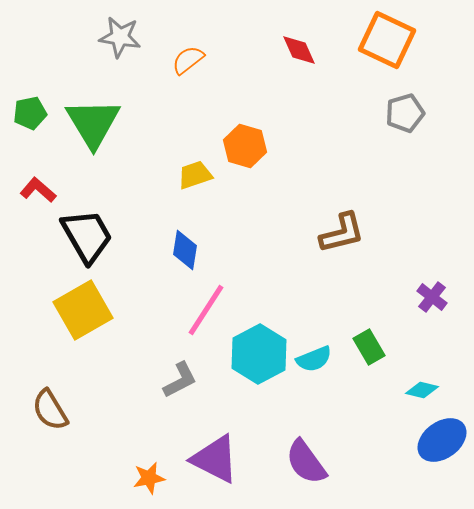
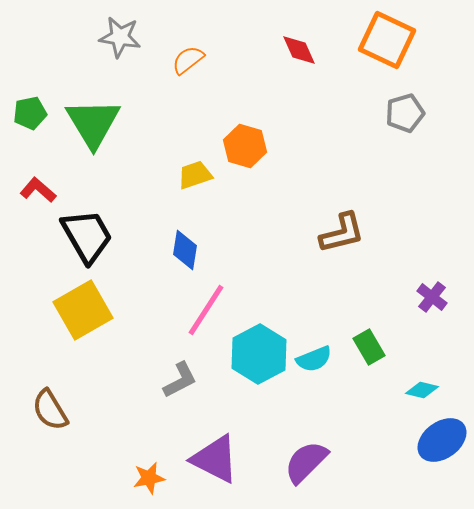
purple semicircle: rotated 81 degrees clockwise
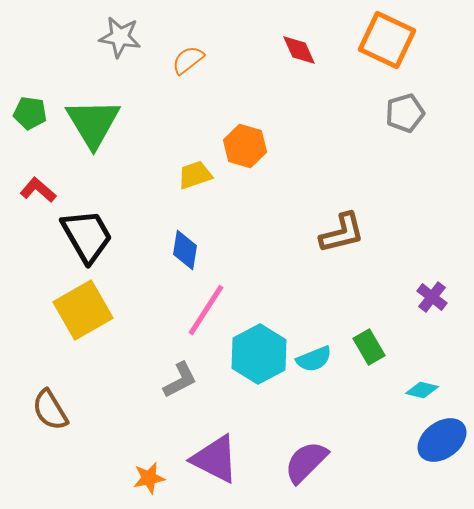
green pentagon: rotated 20 degrees clockwise
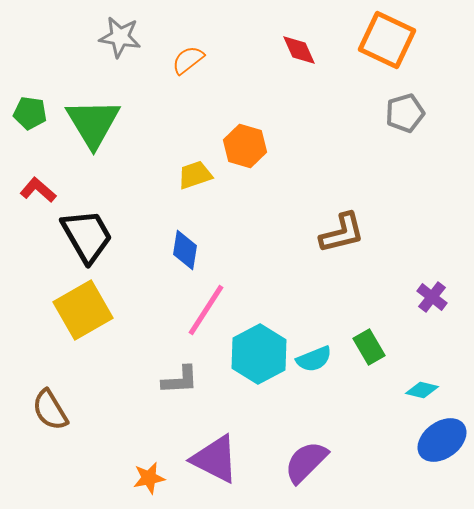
gray L-shape: rotated 24 degrees clockwise
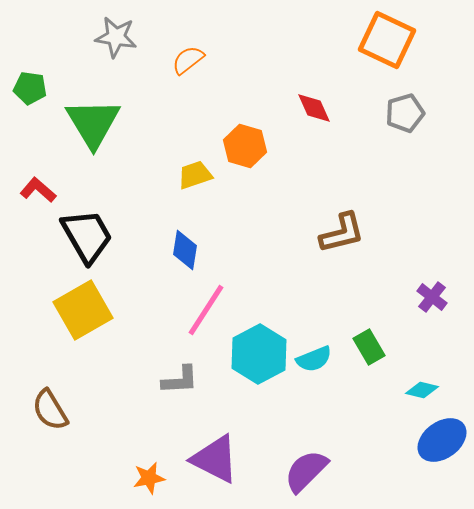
gray star: moved 4 px left
red diamond: moved 15 px right, 58 px down
green pentagon: moved 25 px up
purple semicircle: moved 9 px down
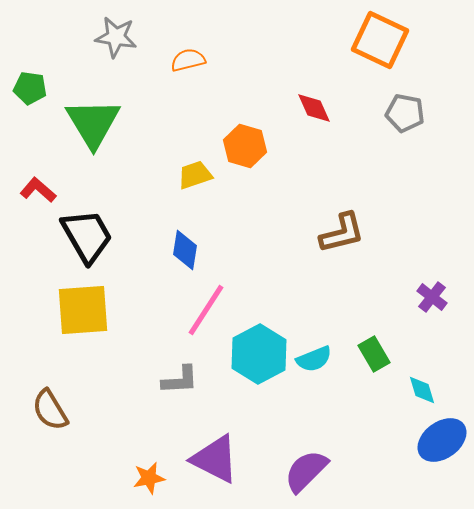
orange square: moved 7 px left
orange semicircle: rotated 24 degrees clockwise
gray pentagon: rotated 27 degrees clockwise
yellow square: rotated 26 degrees clockwise
green rectangle: moved 5 px right, 7 px down
cyan diamond: rotated 60 degrees clockwise
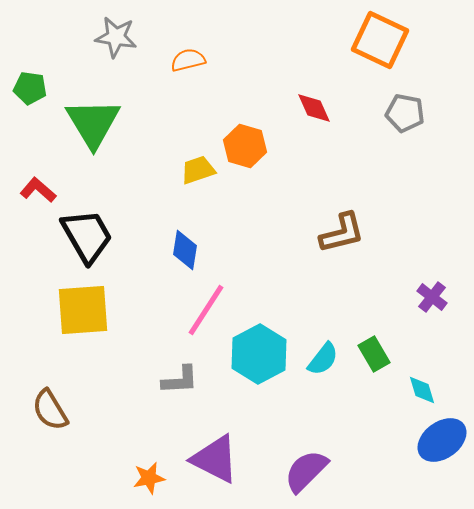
yellow trapezoid: moved 3 px right, 5 px up
cyan semicircle: moved 9 px right; rotated 30 degrees counterclockwise
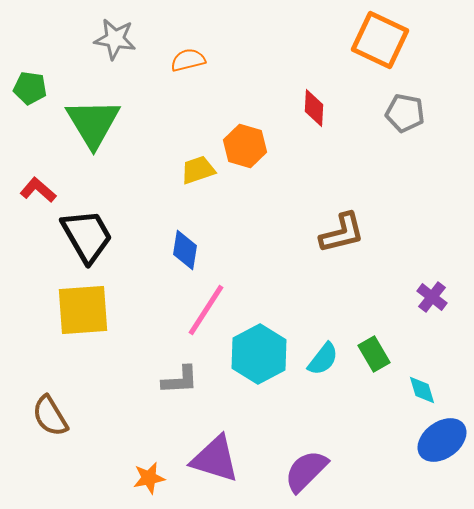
gray star: moved 1 px left, 2 px down
red diamond: rotated 27 degrees clockwise
brown semicircle: moved 6 px down
purple triangle: rotated 10 degrees counterclockwise
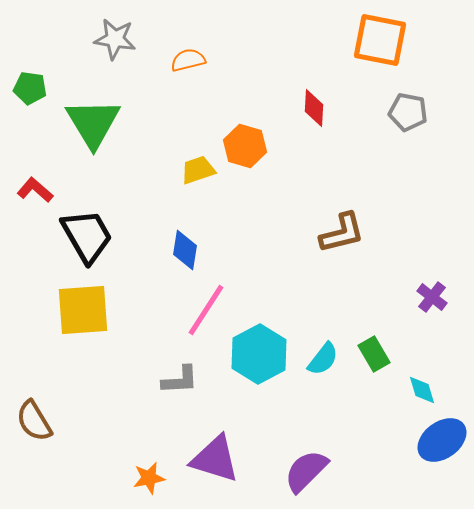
orange square: rotated 14 degrees counterclockwise
gray pentagon: moved 3 px right, 1 px up
red L-shape: moved 3 px left
brown semicircle: moved 16 px left, 5 px down
